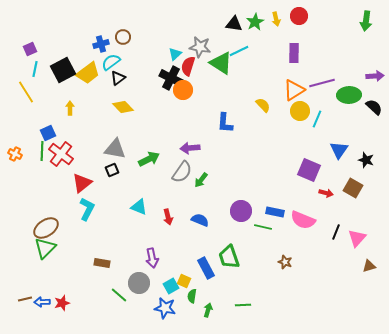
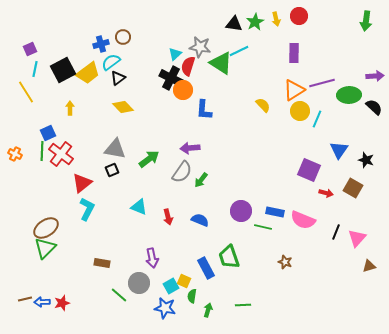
blue L-shape at (225, 123): moved 21 px left, 13 px up
green arrow at (149, 159): rotated 10 degrees counterclockwise
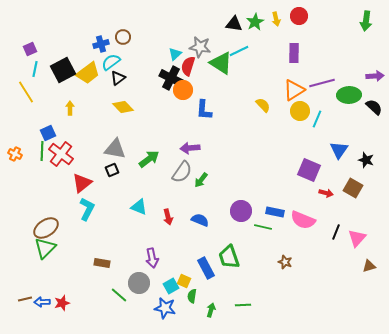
green arrow at (208, 310): moved 3 px right
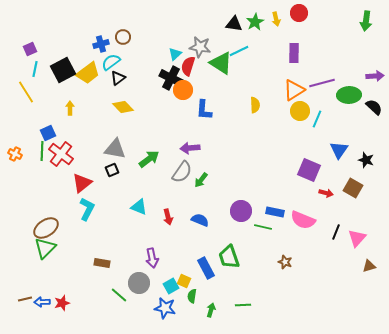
red circle at (299, 16): moved 3 px up
yellow semicircle at (263, 105): moved 8 px left; rotated 42 degrees clockwise
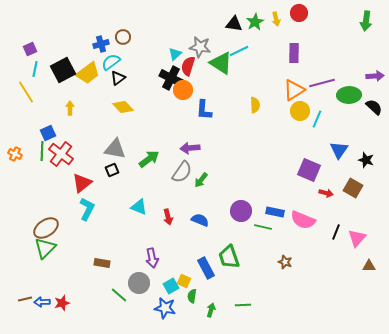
brown triangle at (369, 266): rotated 16 degrees clockwise
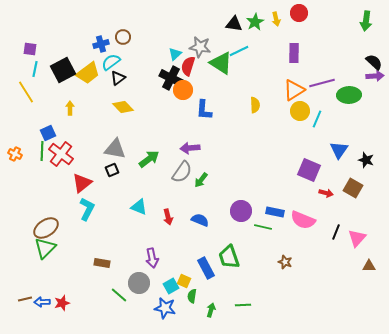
purple square at (30, 49): rotated 32 degrees clockwise
black semicircle at (374, 107): moved 45 px up
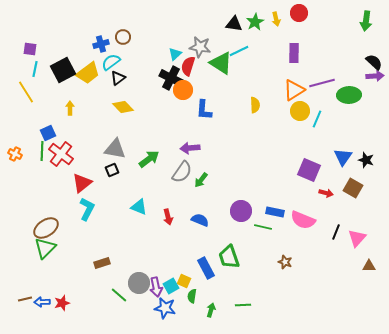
blue triangle at (339, 150): moved 4 px right, 7 px down
purple arrow at (152, 258): moved 4 px right, 29 px down
brown rectangle at (102, 263): rotated 28 degrees counterclockwise
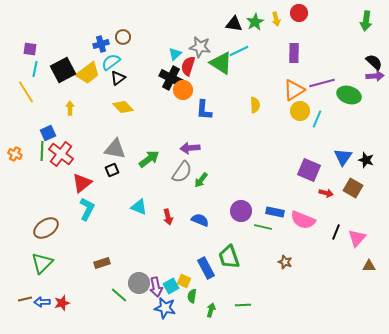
green ellipse at (349, 95): rotated 20 degrees clockwise
green triangle at (45, 248): moved 3 px left, 15 px down
